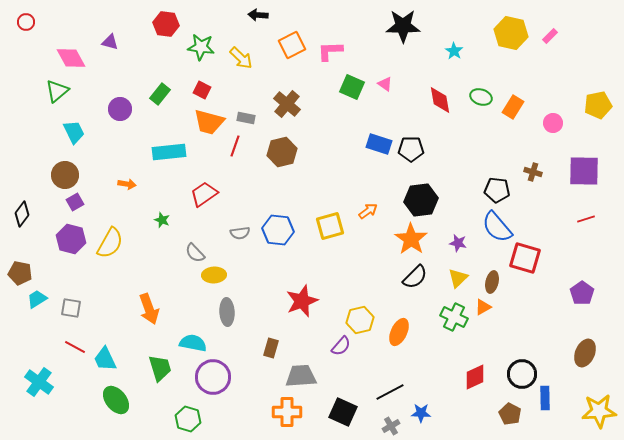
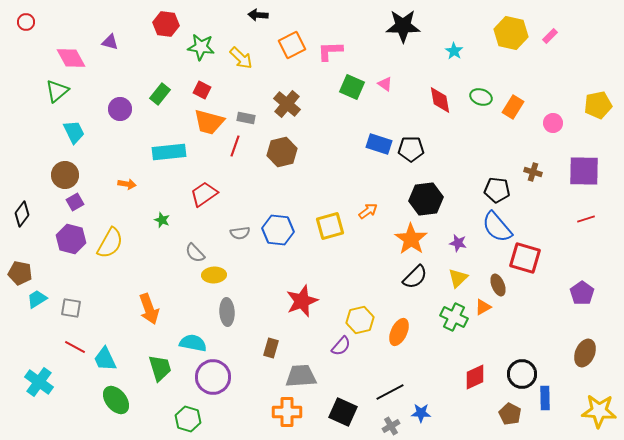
black hexagon at (421, 200): moved 5 px right, 1 px up
brown ellipse at (492, 282): moved 6 px right, 3 px down; rotated 35 degrees counterclockwise
yellow star at (599, 411): rotated 8 degrees clockwise
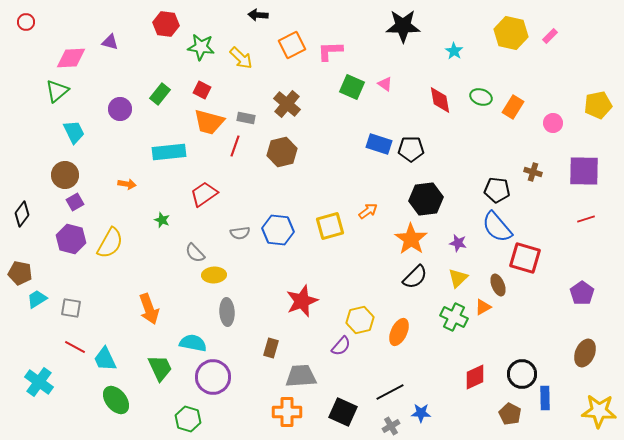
pink diamond at (71, 58): rotated 64 degrees counterclockwise
green trapezoid at (160, 368): rotated 8 degrees counterclockwise
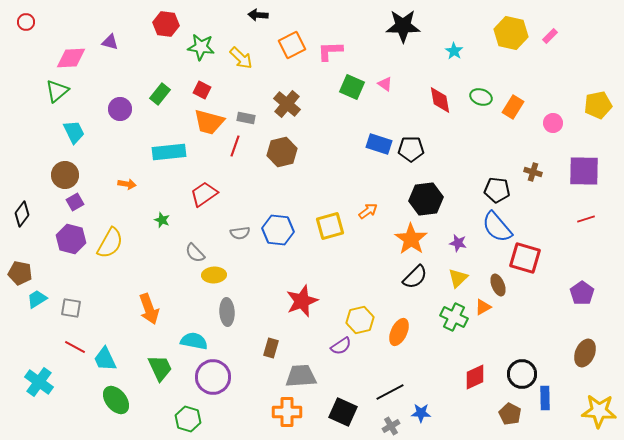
cyan semicircle at (193, 343): moved 1 px right, 2 px up
purple semicircle at (341, 346): rotated 15 degrees clockwise
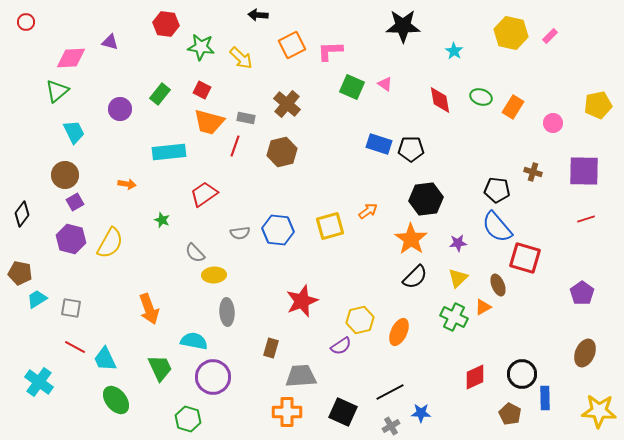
purple star at (458, 243): rotated 18 degrees counterclockwise
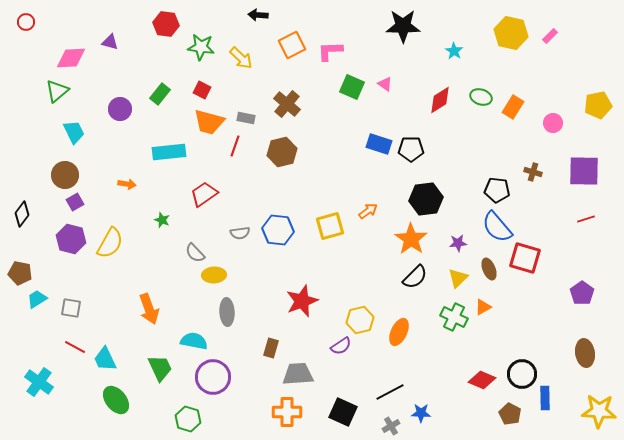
red diamond at (440, 100): rotated 68 degrees clockwise
brown ellipse at (498, 285): moved 9 px left, 16 px up
brown ellipse at (585, 353): rotated 32 degrees counterclockwise
gray trapezoid at (301, 376): moved 3 px left, 2 px up
red diamond at (475, 377): moved 7 px right, 3 px down; rotated 48 degrees clockwise
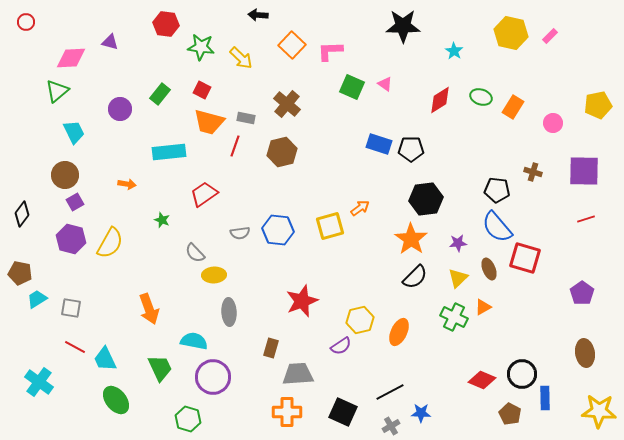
orange square at (292, 45): rotated 20 degrees counterclockwise
orange arrow at (368, 211): moved 8 px left, 3 px up
gray ellipse at (227, 312): moved 2 px right
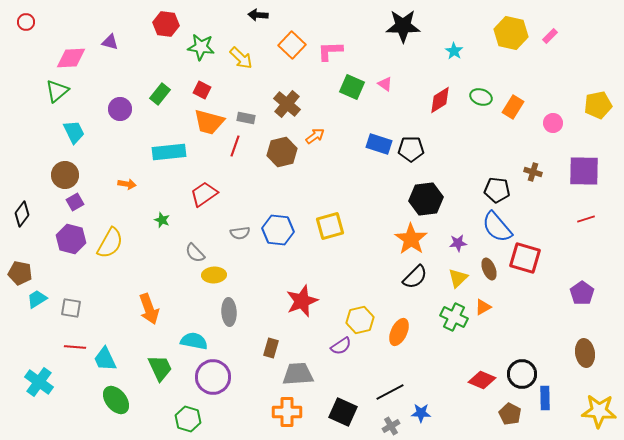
orange arrow at (360, 208): moved 45 px left, 72 px up
red line at (75, 347): rotated 25 degrees counterclockwise
